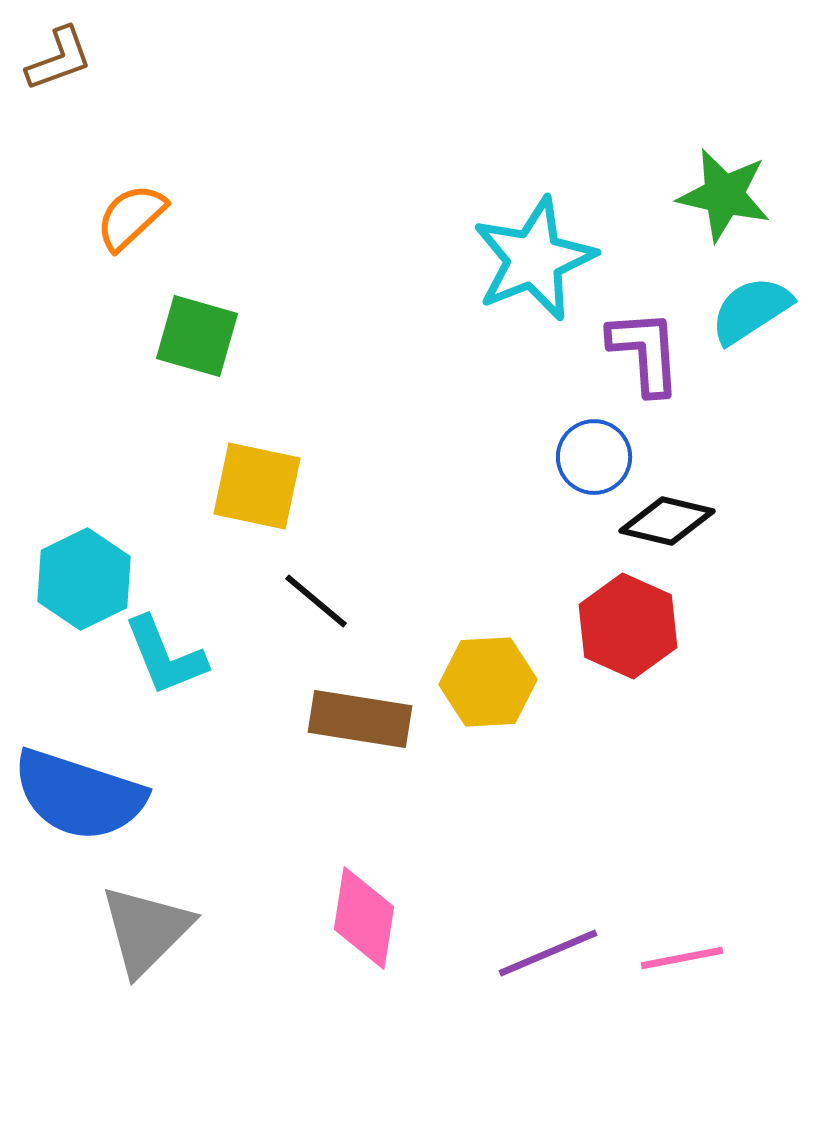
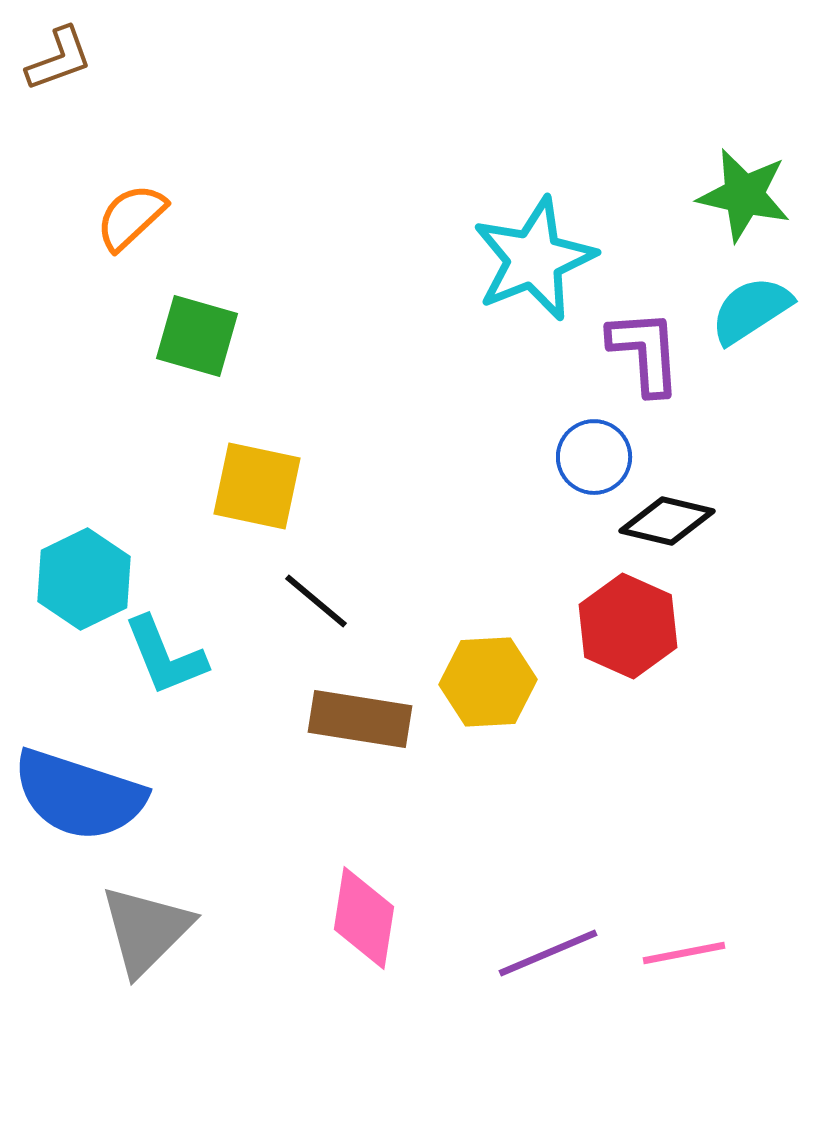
green star: moved 20 px right
pink line: moved 2 px right, 5 px up
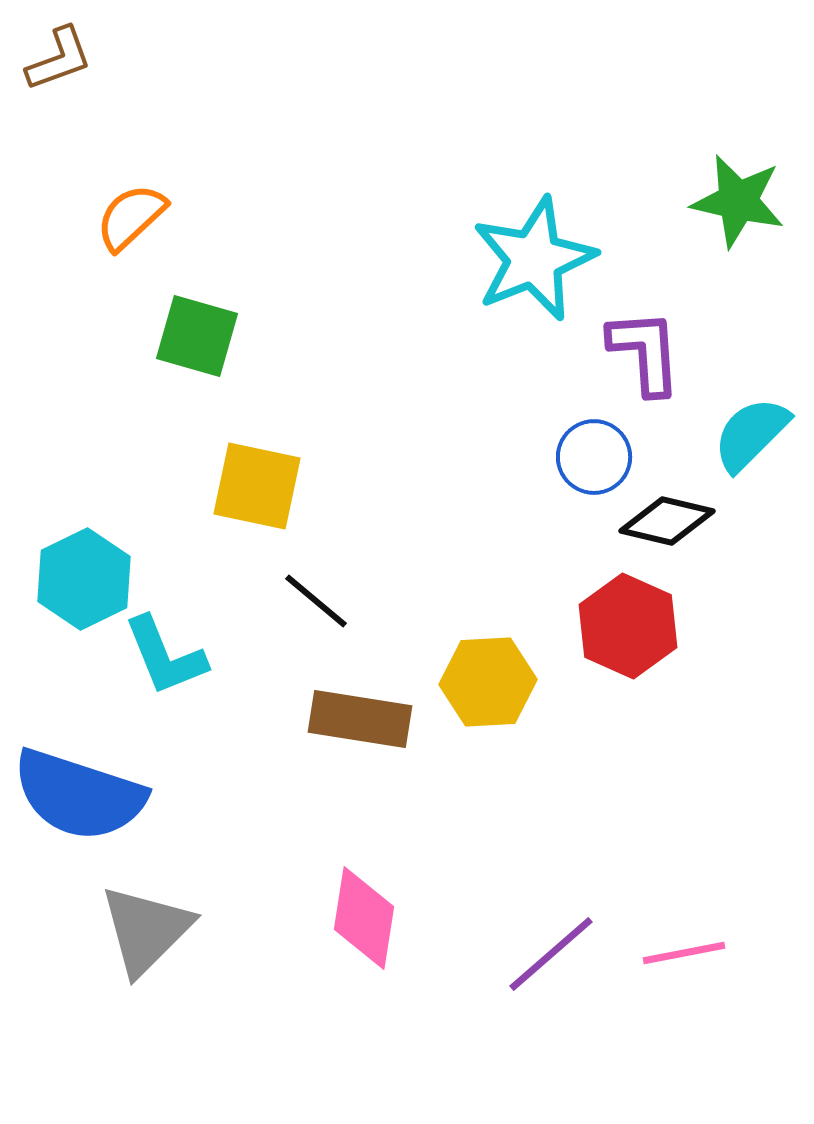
green star: moved 6 px left, 6 px down
cyan semicircle: moved 124 px down; rotated 12 degrees counterclockwise
purple line: moved 3 px right, 1 px down; rotated 18 degrees counterclockwise
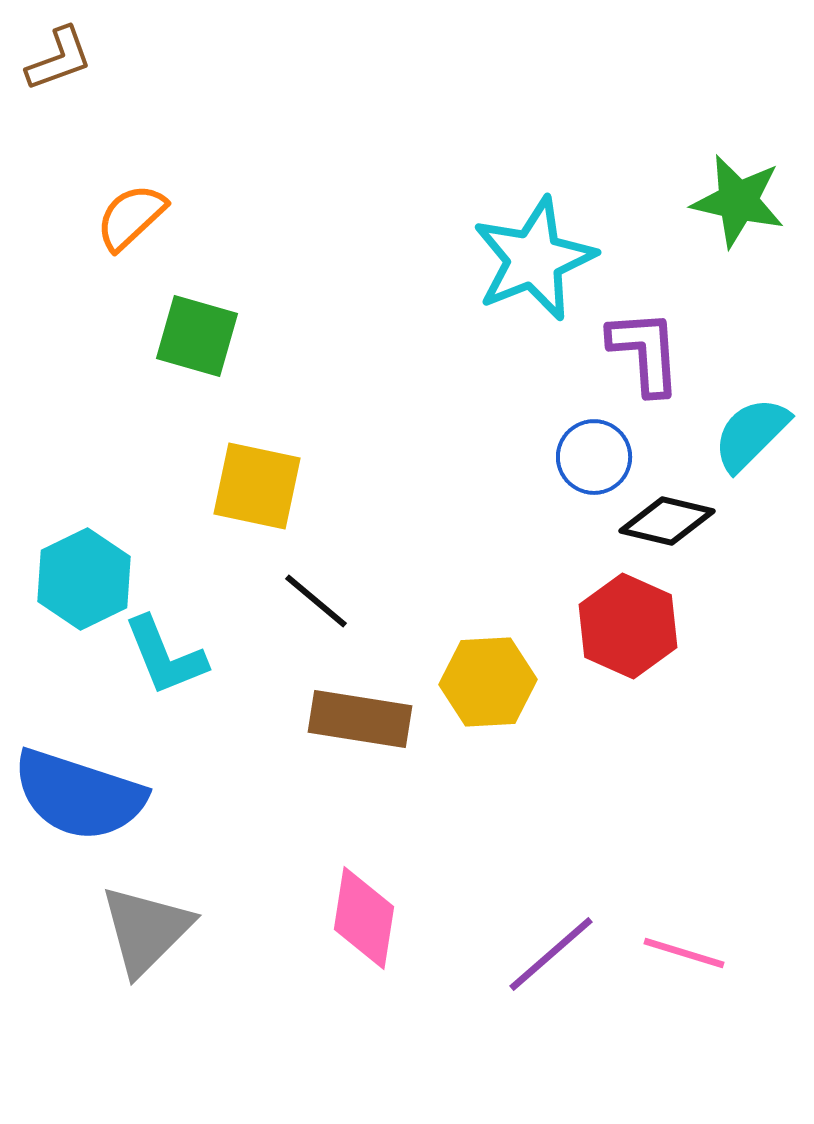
pink line: rotated 28 degrees clockwise
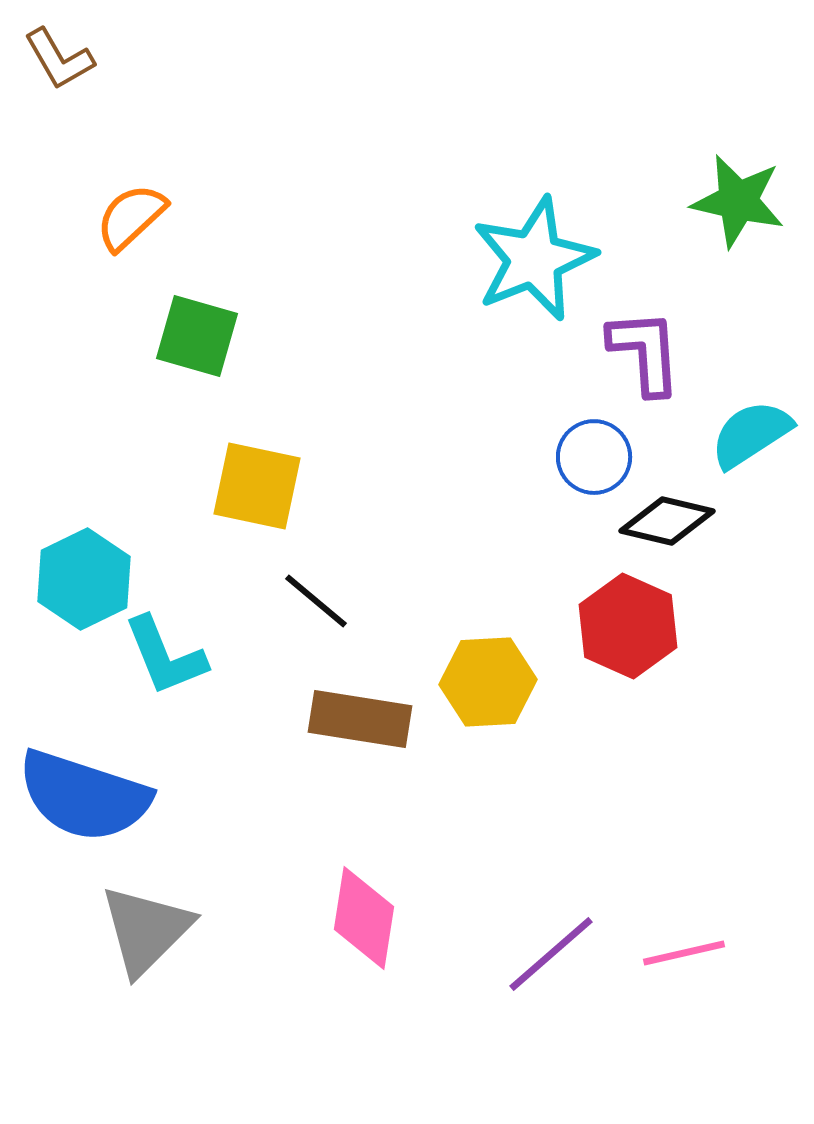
brown L-shape: rotated 80 degrees clockwise
cyan semicircle: rotated 12 degrees clockwise
blue semicircle: moved 5 px right, 1 px down
pink line: rotated 30 degrees counterclockwise
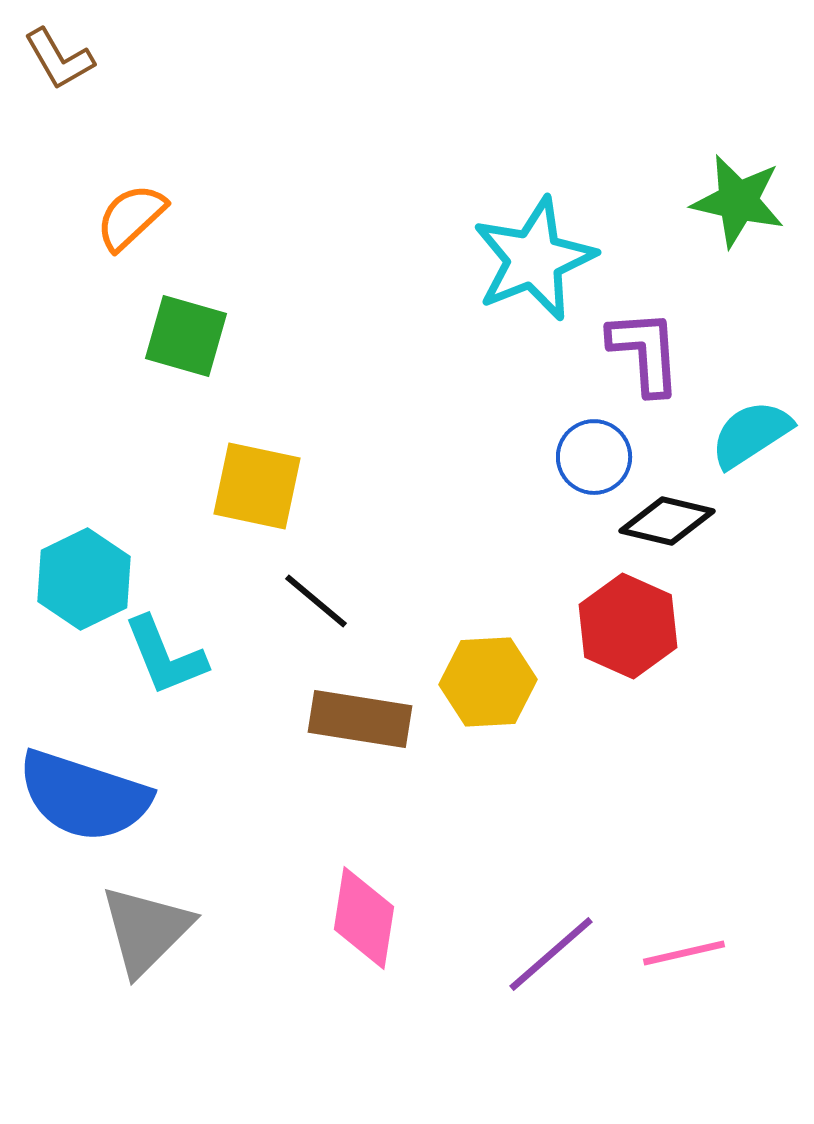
green square: moved 11 px left
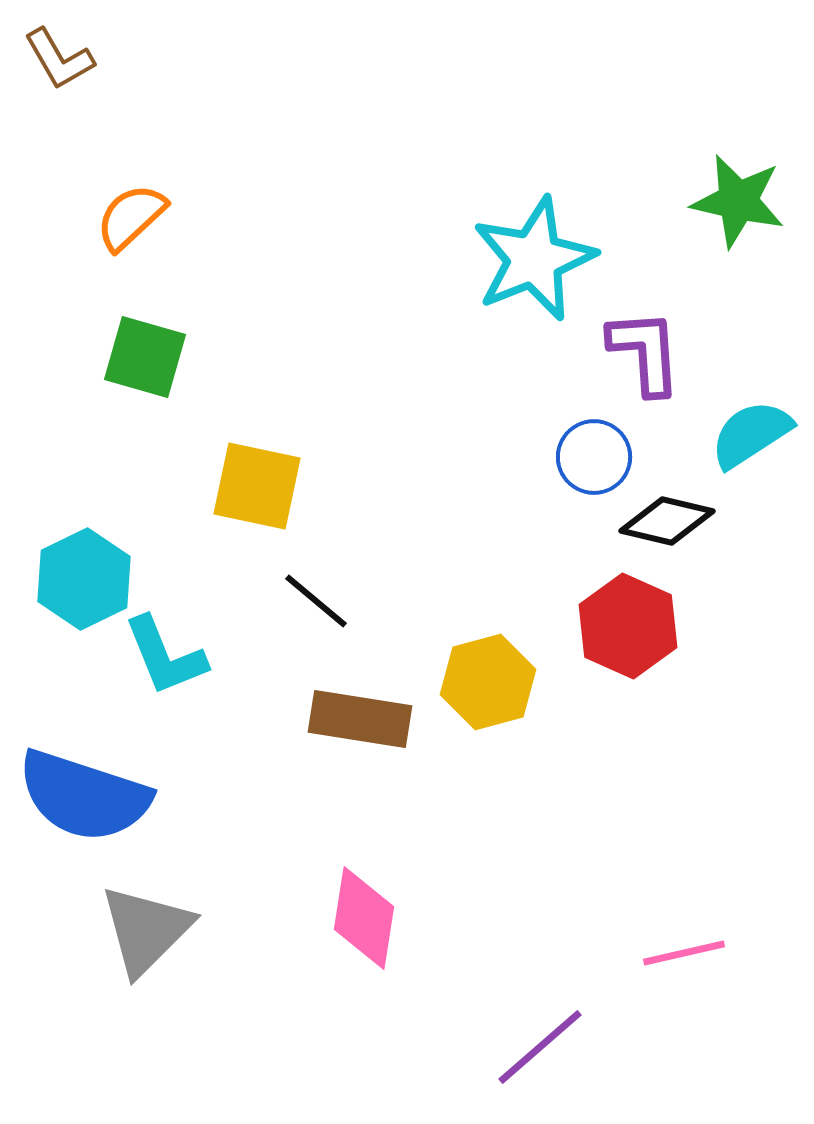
green square: moved 41 px left, 21 px down
yellow hexagon: rotated 12 degrees counterclockwise
purple line: moved 11 px left, 93 px down
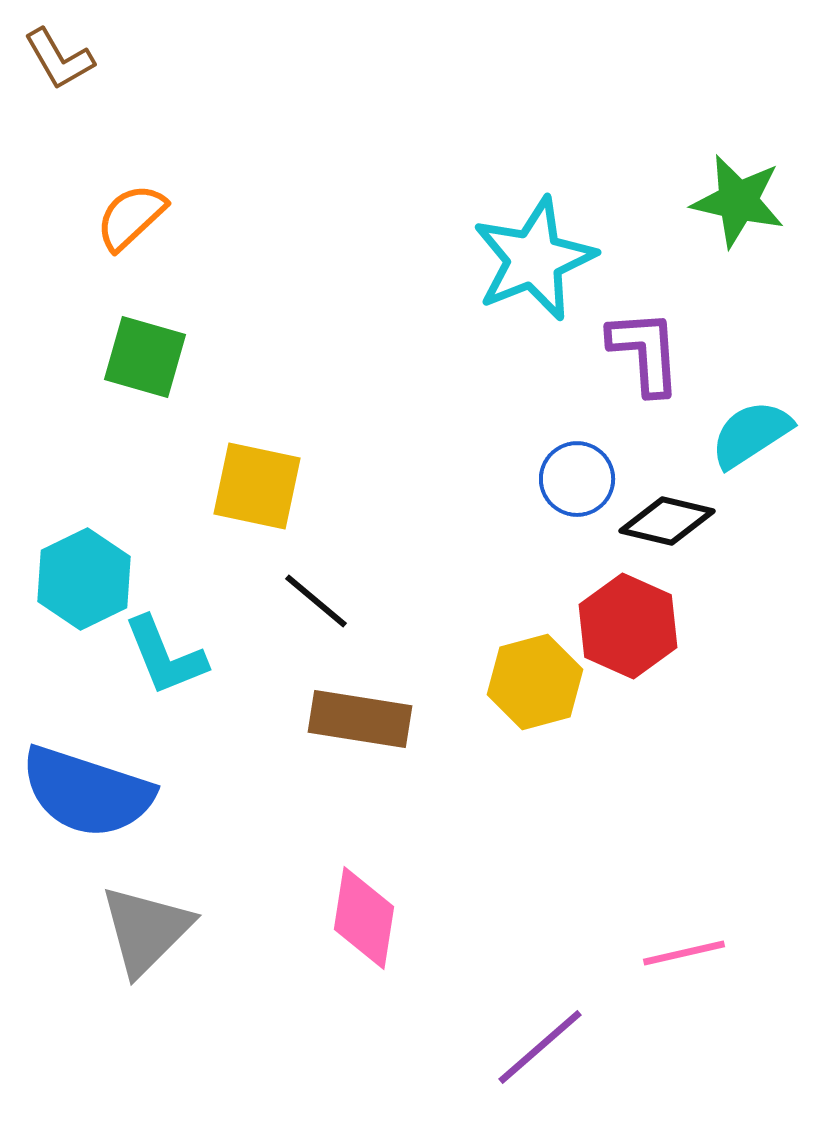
blue circle: moved 17 px left, 22 px down
yellow hexagon: moved 47 px right
blue semicircle: moved 3 px right, 4 px up
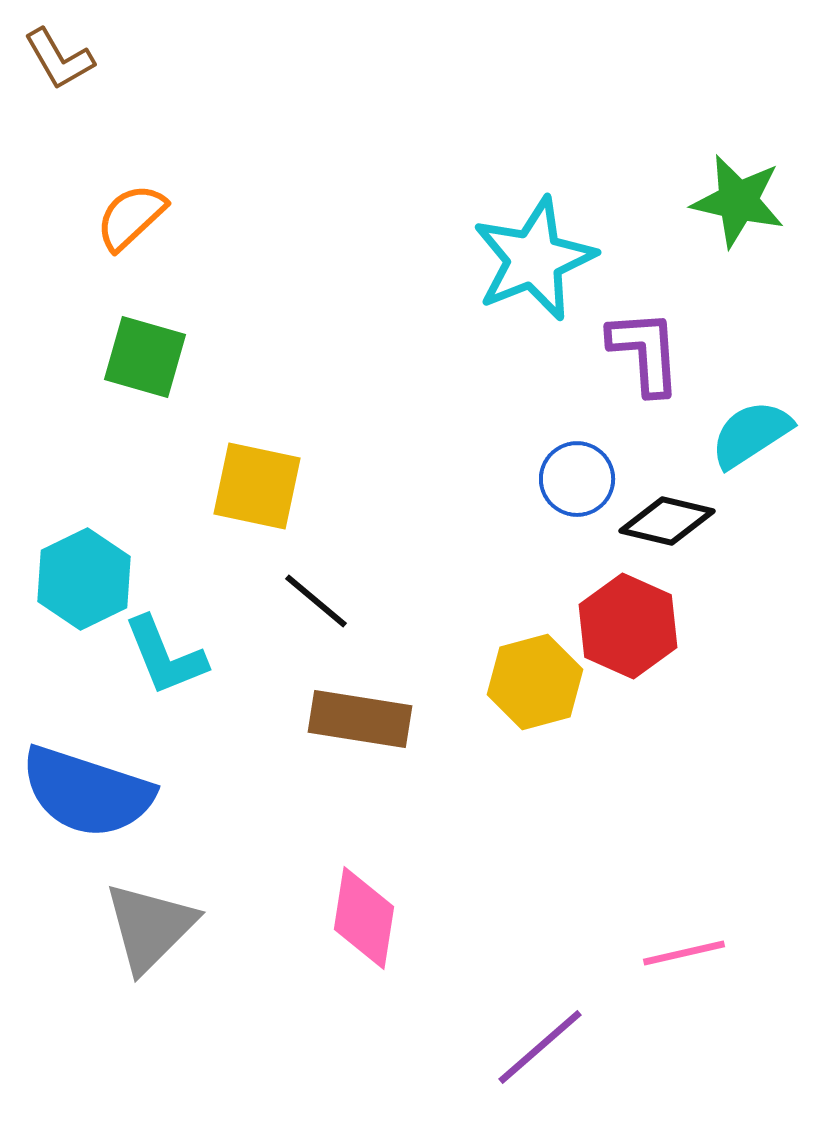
gray triangle: moved 4 px right, 3 px up
